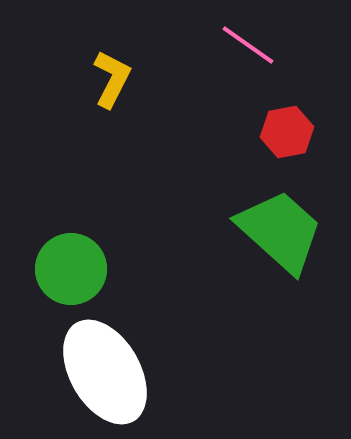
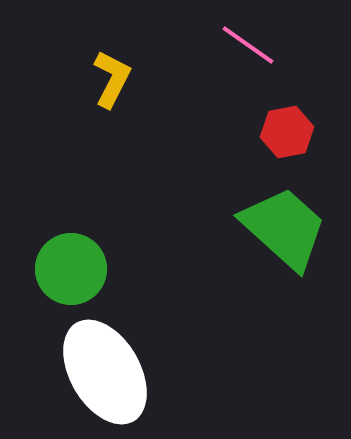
green trapezoid: moved 4 px right, 3 px up
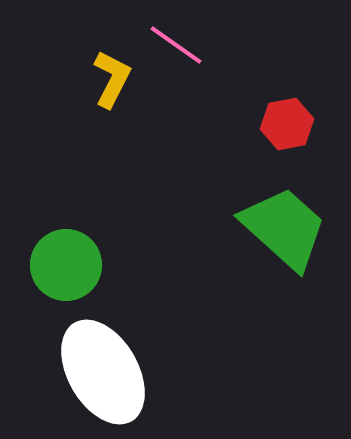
pink line: moved 72 px left
red hexagon: moved 8 px up
green circle: moved 5 px left, 4 px up
white ellipse: moved 2 px left
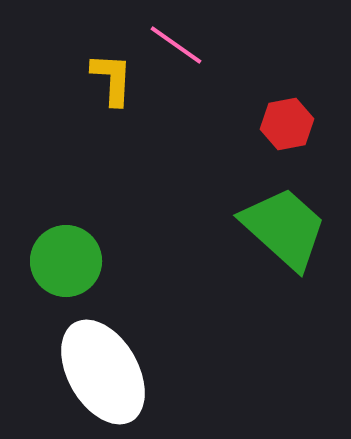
yellow L-shape: rotated 24 degrees counterclockwise
green circle: moved 4 px up
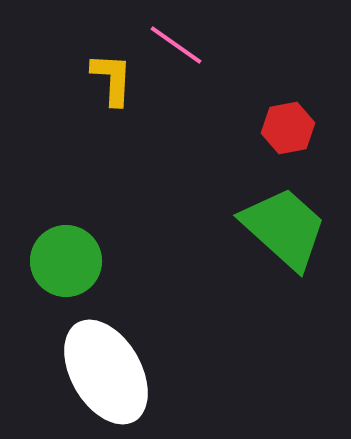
red hexagon: moved 1 px right, 4 px down
white ellipse: moved 3 px right
